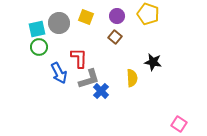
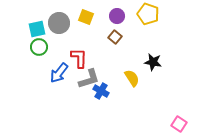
blue arrow: rotated 65 degrees clockwise
yellow semicircle: rotated 30 degrees counterclockwise
blue cross: rotated 14 degrees counterclockwise
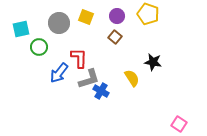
cyan square: moved 16 px left
